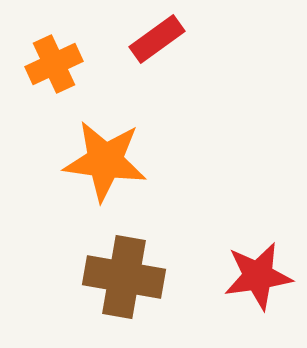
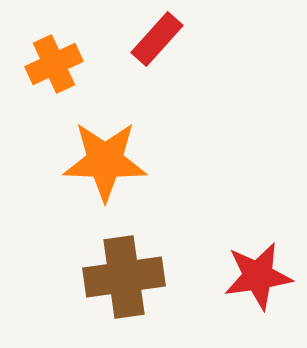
red rectangle: rotated 12 degrees counterclockwise
orange star: rotated 6 degrees counterclockwise
brown cross: rotated 18 degrees counterclockwise
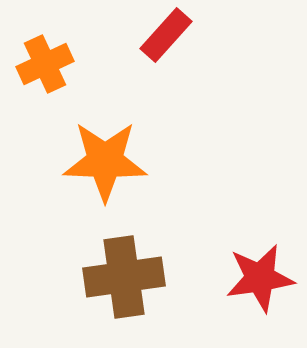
red rectangle: moved 9 px right, 4 px up
orange cross: moved 9 px left
red star: moved 2 px right, 2 px down
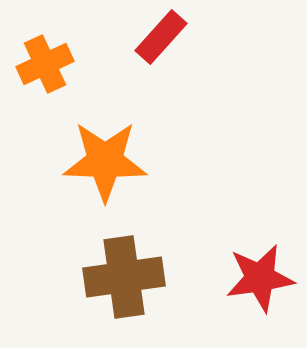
red rectangle: moved 5 px left, 2 px down
